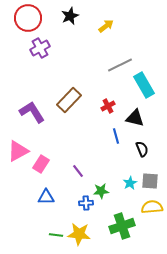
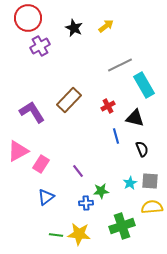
black star: moved 4 px right, 12 px down; rotated 24 degrees counterclockwise
purple cross: moved 2 px up
blue triangle: rotated 36 degrees counterclockwise
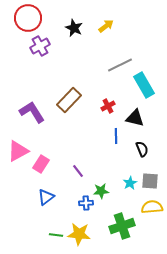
blue line: rotated 14 degrees clockwise
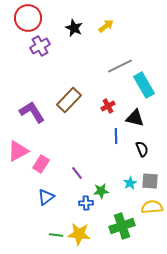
gray line: moved 1 px down
purple line: moved 1 px left, 2 px down
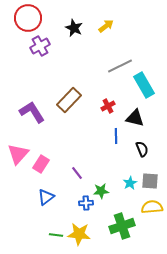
pink triangle: moved 3 px down; rotated 20 degrees counterclockwise
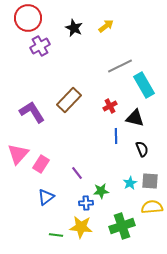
red cross: moved 2 px right
yellow star: moved 2 px right, 7 px up
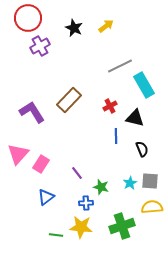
green star: moved 4 px up; rotated 21 degrees clockwise
